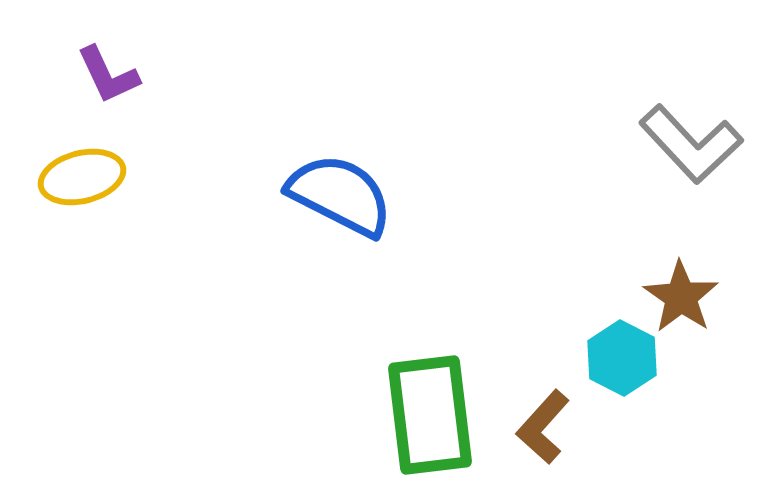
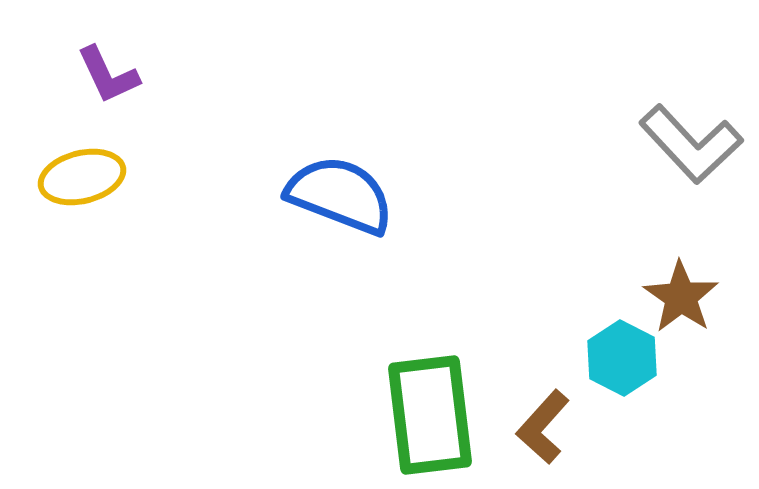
blue semicircle: rotated 6 degrees counterclockwise
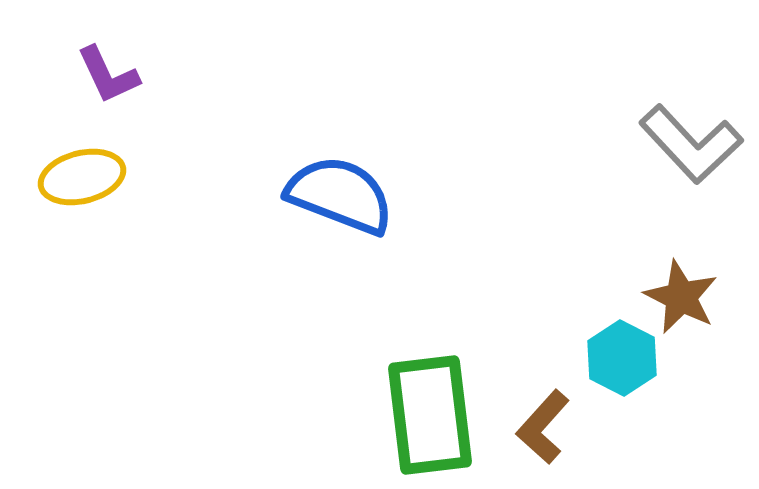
brown star: rotated 8 degrees counterclockwise
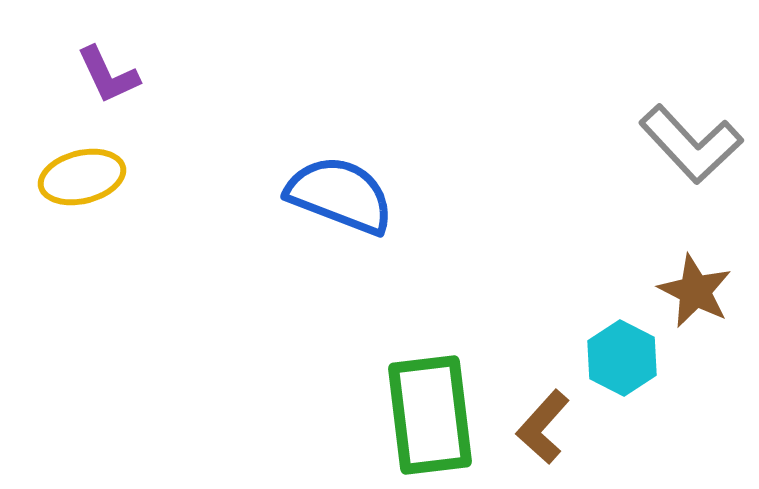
brown star: moved 14 px right, 6 px up
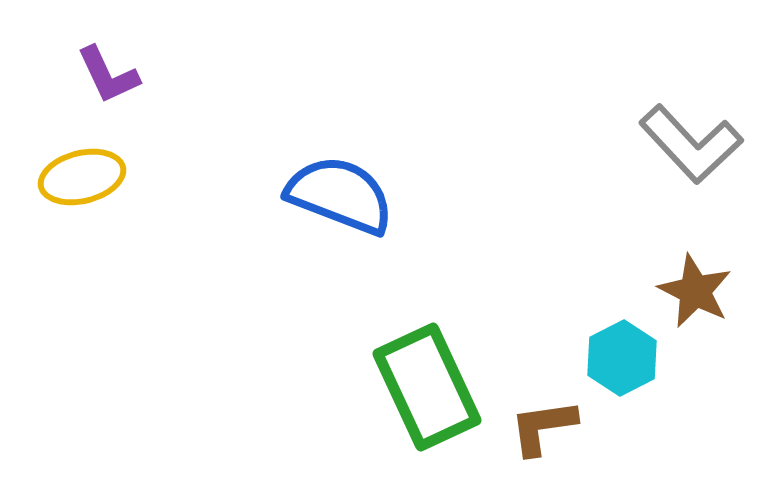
cyan hexagon: rotated 6 degrees clockwise
green rectangle: moved 3 px left, 28 px up; rotated 18 degrees counterclockwise
brown L-shape: rotated 40 degrees clockwise
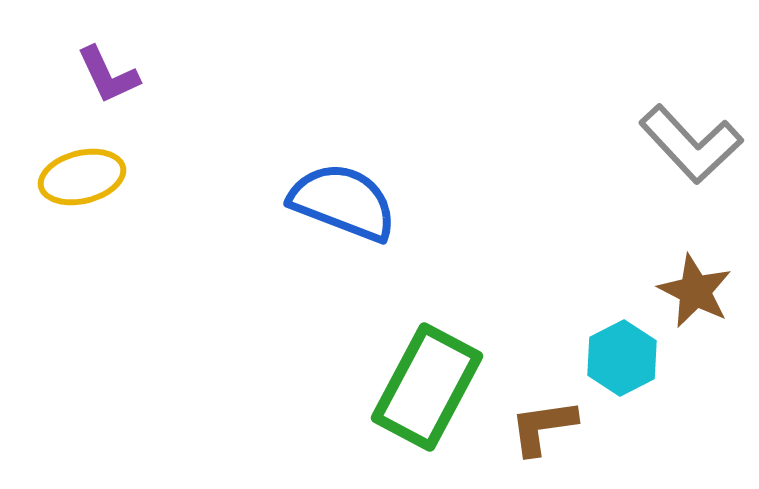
blue semicircle: moved 3 px right, 7 px down
green rectangle: rotated 53 degrees clockwise
